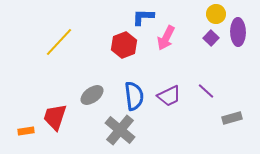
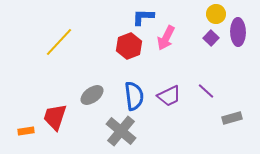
red hexagon: moved 5 px right, 1 px down
gray cross: moved 1 px right, 1 px down
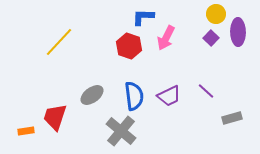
red hexagon: rotated 20 degrees counterclockwise
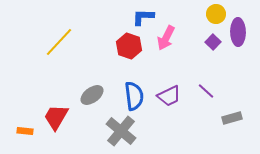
purple square: moved 2 px right, 4 px down
red trapezoid: moved 1 px right; rotated 12 degrees clockwise
orange rectangle: moved 1 px left; rotated 14 degrees clockwise
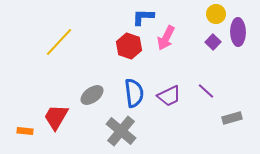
blue semicircle: moved 3 px up
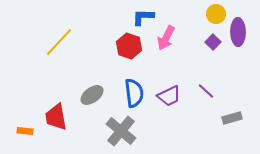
red trapezoid: rotated 40 degrees counterclockwise
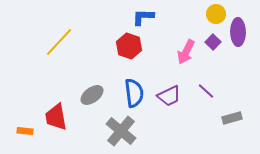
pink arrow: moved 20 px right, 14 px down
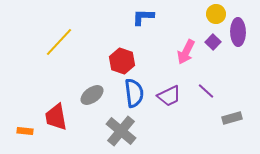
red hexagon: moved 7 px left, 15 px down
